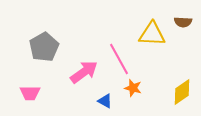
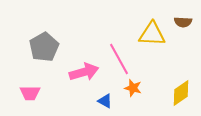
pink arrow: rotated 20 degrees clockwise
yellow diamond: moved 1 px left, 1 px down
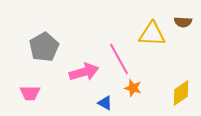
blue triangle: moved 2 px down
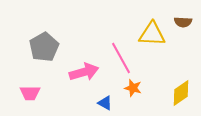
pink line: moved 2 px right, 1 px up
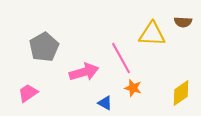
pink trapezoid: moved 2 px left; rotated 145 degrees clockwise
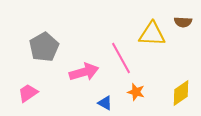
orange star: moved 3 px right, 4 px down
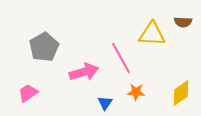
orange star: rotated 12 degrees counterclockwise
blue triangle: rotated 35 degrees clockwise
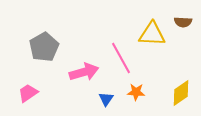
blue triangle: moved 1 px right, 4 px up
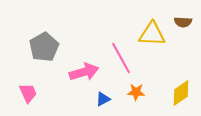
pink trapezoid: rotated 100 degrees clockwise
blue triangle: moved 3 px left; rotated 28 degrees clockwise
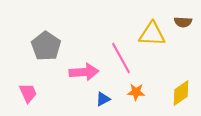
gray pentagon: moved 2 px right, 1 px up; rotated 8 degrees counterclockwise
pink arrow: rotated 12 degrees clockwise
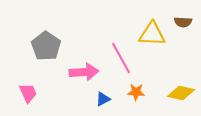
yellow diamond: rotated 48 degrees clockwise
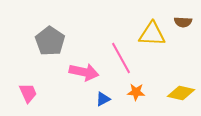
gray pentagon: moved 4 px right, 5 px up
pink arrow: rotated 16 degrees clockwise
